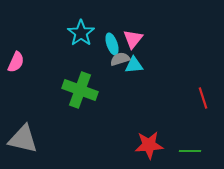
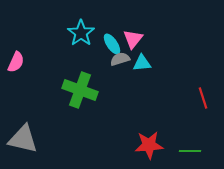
cyan ellipse: rotated 15 degrees counterclockwise
cyan triangle: moved 8 px right, 2 px up
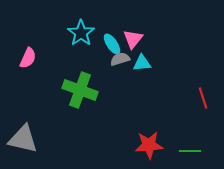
pink semicircle: moved 12 px right, 4 px up
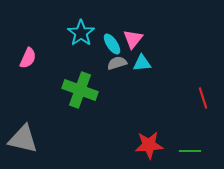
gray semicircle: moved 3 px left, 4 px down
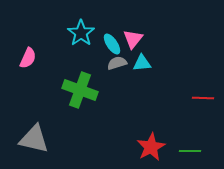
red line: rotated 70 degrees counterclockwise
gray triangle: moved 11 px right
red star: moved 2 px right, 2 px down; rotated 24 degrees counterclockwise
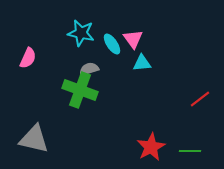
cyan star: rotated 24 degrees counterclockwise
pink triangle: rotated 15 degrees counterclockwise
gray semicircle: moved 28 px left, 6 px down
red line: moved 3 px left, 1 px down; rotated 40 degrees counterclockwise
